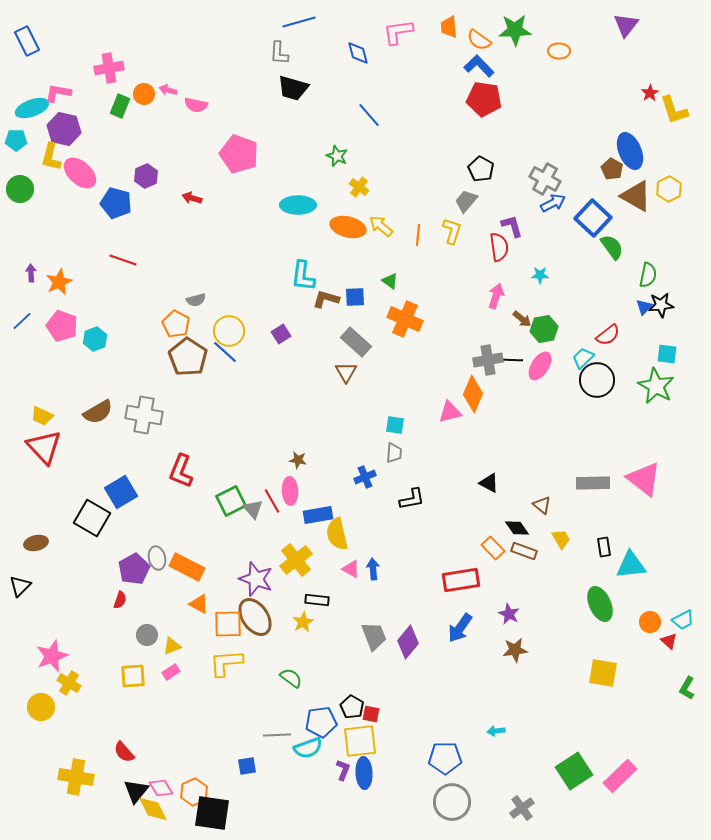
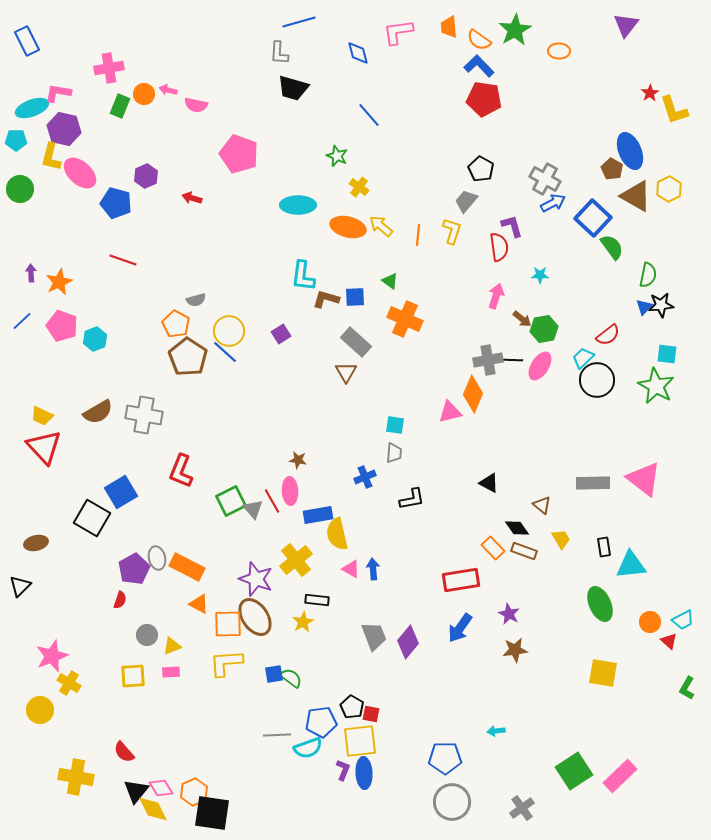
green star at (515, 30): rotated 28 degrees counterclockwise
pink rectangle at (171, 672): rotated 30 degrees clockwise
yellow circle at (41, 707): moved 1 px left, 3 px down
blue square at (247, 766): moved 27 px right, 92 px up
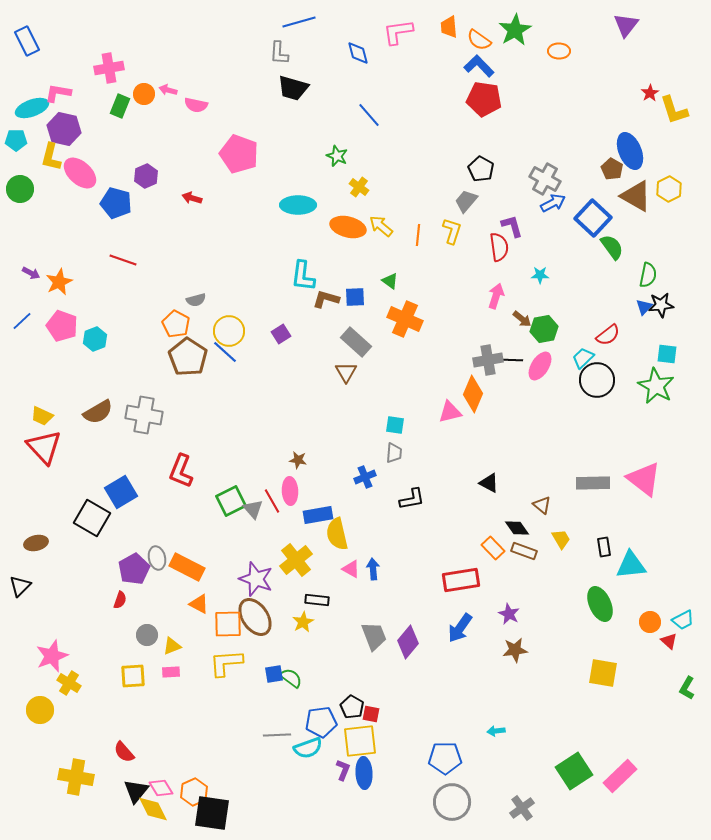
purple arrow at (31, 273): rotated 120 degrees clockwise
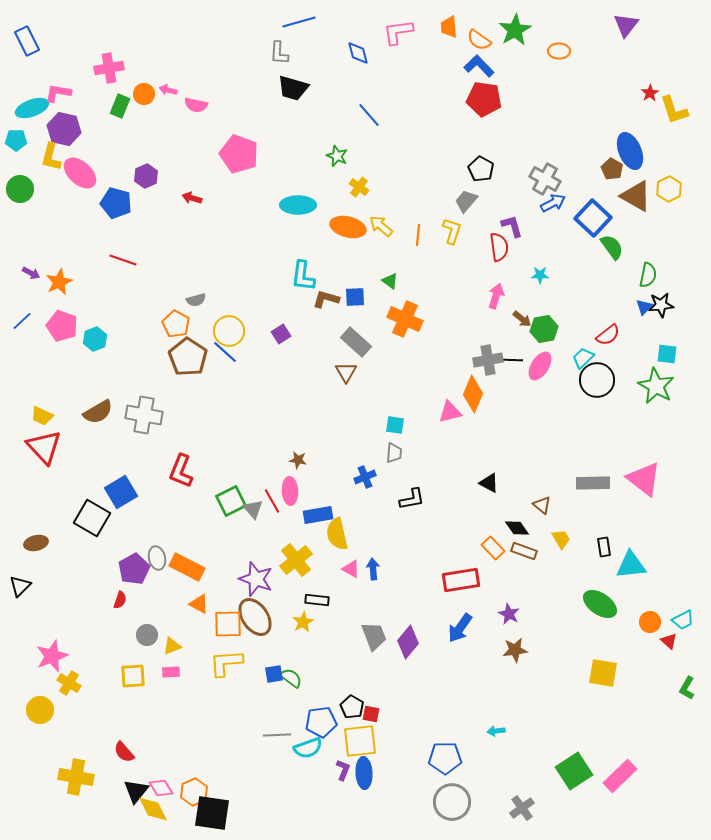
green ellipse at (600, 604): rotated 32 degrees counterclockwise
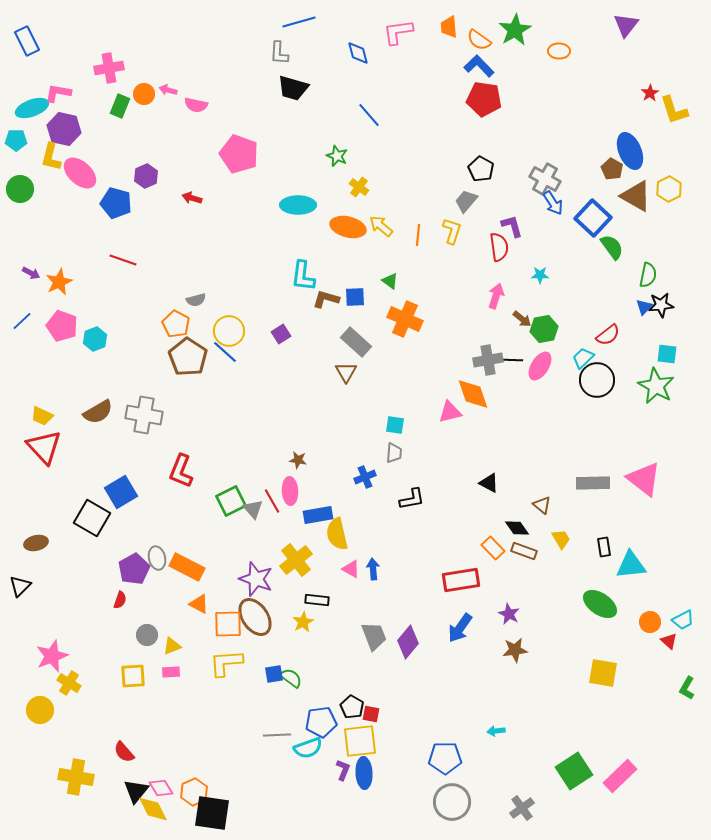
blue arrow at (553, 203): rotated 85 degrees clockwise
orange diamond at (473, 394): rotated 42 degrees counterclockwise
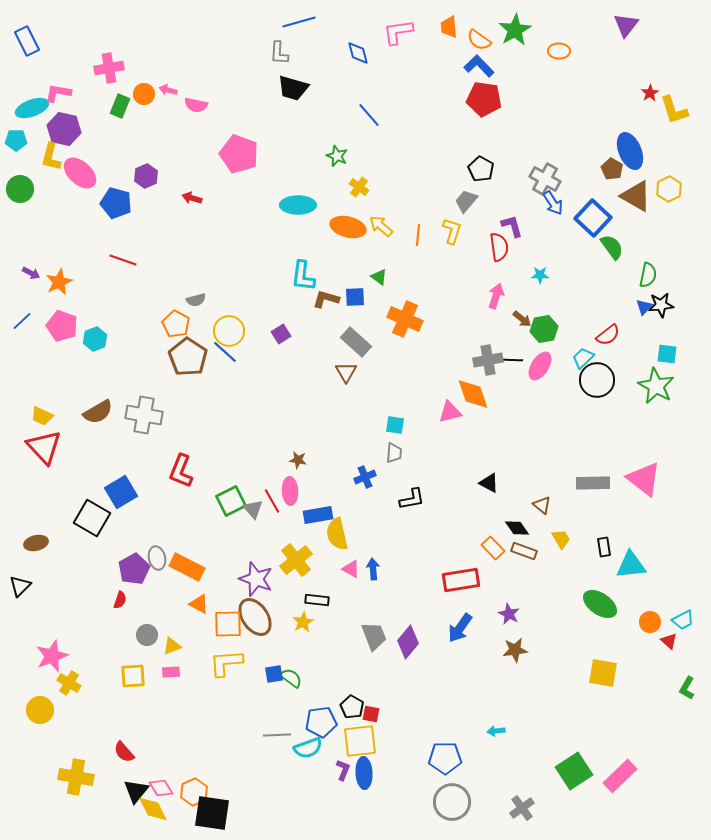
green triangle at (390, 281): moved 11 px left, 4 px up
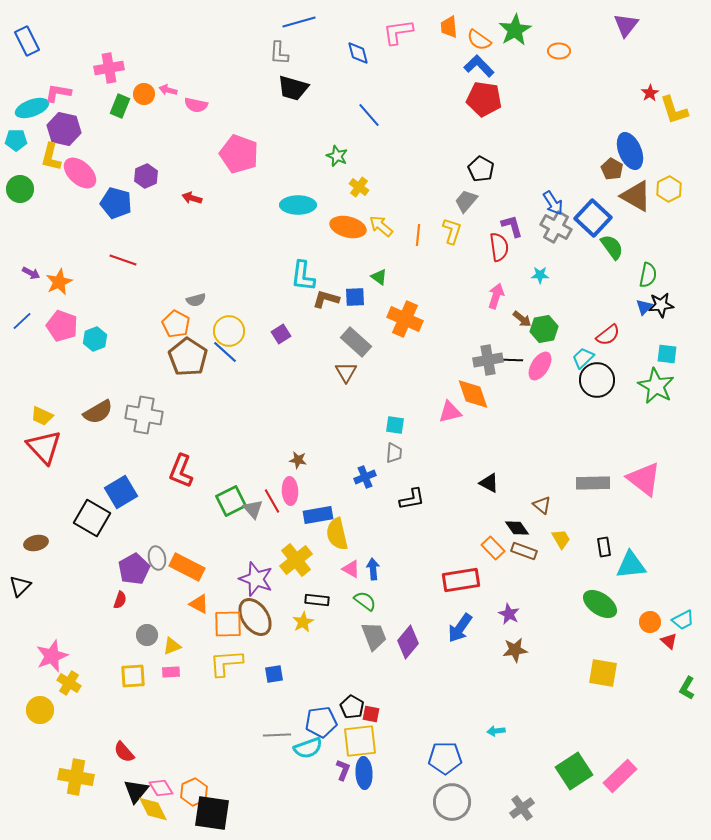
gray cross at (545, 179): moved 11 px right, 48 px down
green semicircle at (291, 678): moved 74 px right, 77 px up
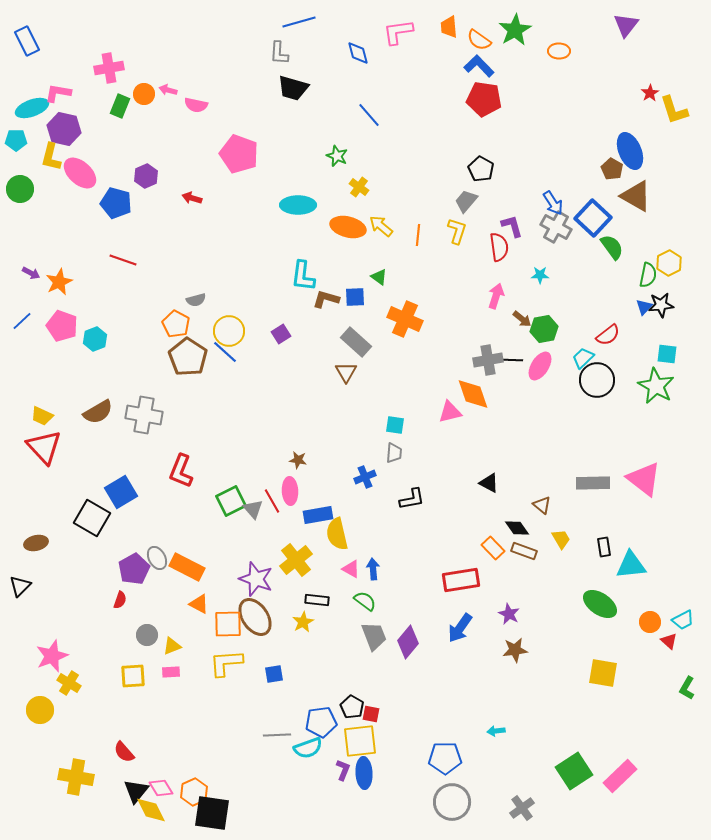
yellow hexagon at (669, 189): moved 74 px down
yellow L-shape at (452, 231): moved 5 px right
gray ellipse at (157, 558): rotated 15 degrees counterclockwise
yellow diamond at (153, 809): moved 2 px left, 1 px down
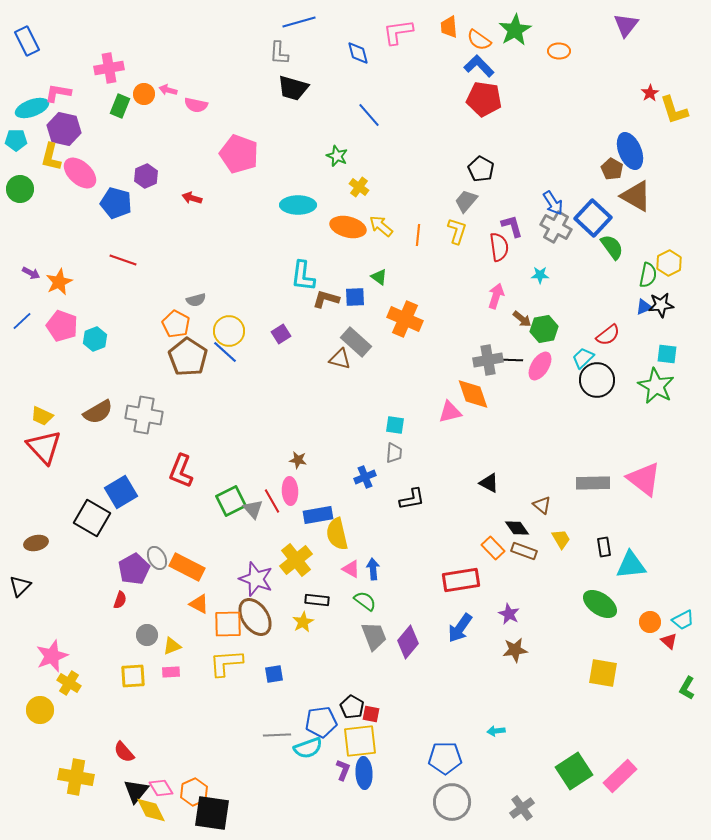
blue triangle at (644, 307): rotated 24 degrees clockwise
brown triangle at (346, 372): moved 6 px left, 13 px up; rotated 45 degrees counterclockwise
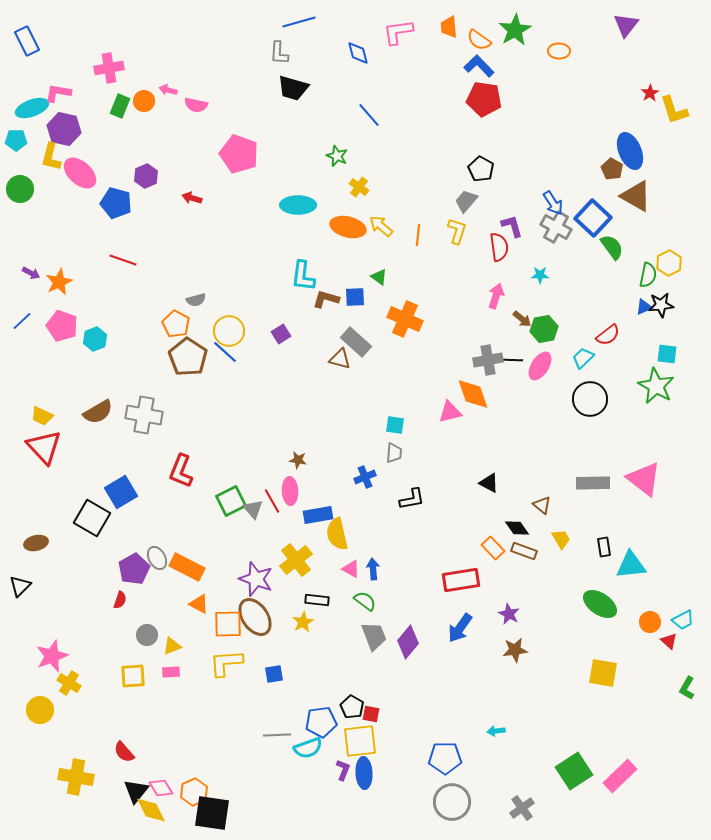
orange circle at (144, 94): moved 7 px down
black circle at (597, 380): moved 7 px left, 19 px down
